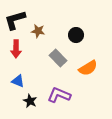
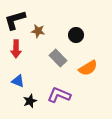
black star: rotated 24 degrees clockwise
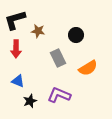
gray rectangle: rotated 18 degrees clockwise
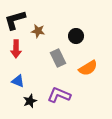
black circle: moved 1 px down
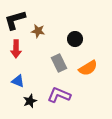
black circle: moved 1 px left, 3 px down
gray rectangle: moved 1 px right, 5 px down
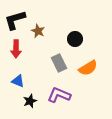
brown star: rotated 16 degrees clockwise
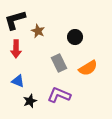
black circle: moved 2 px up
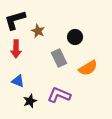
gray rectangle: moved 5 px up
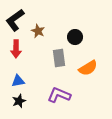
black L-shape: rotated 20 degrees counterclockwise
gray rectangle: rotated 18 degrees clockwise
blue triangle: rotated 32 degrees counterclockwise
black star: moved 11 px left
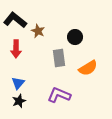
black L-shape: rotated 75 degrees clockwise
blue triangle: moved 2 px down; rotated 40 degrees counterclockwise
